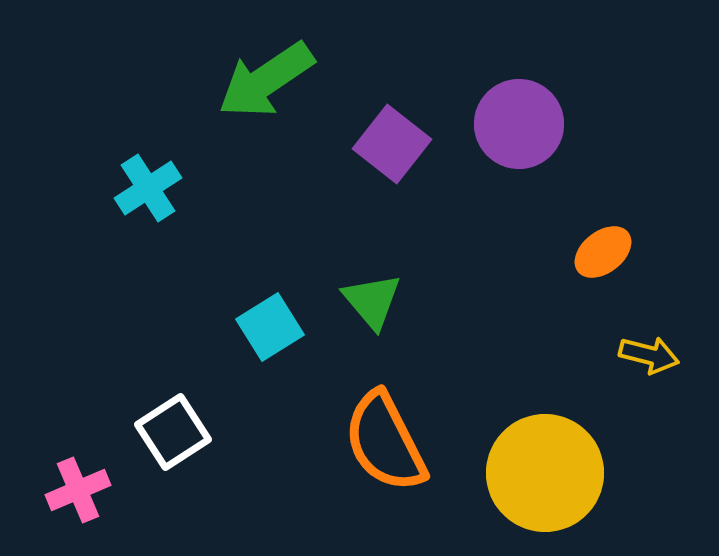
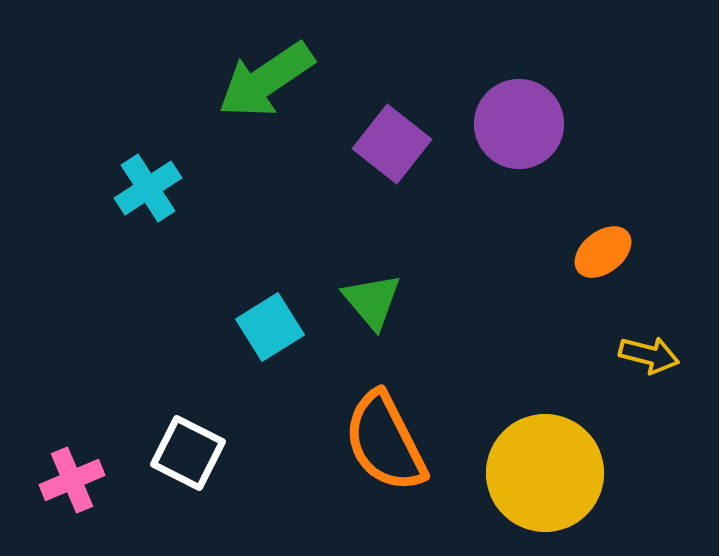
white square: moved 15 px right, 21 px down; rotated 30 degrees counterclockwise
pink cross: moved 6 px left, 10 px up
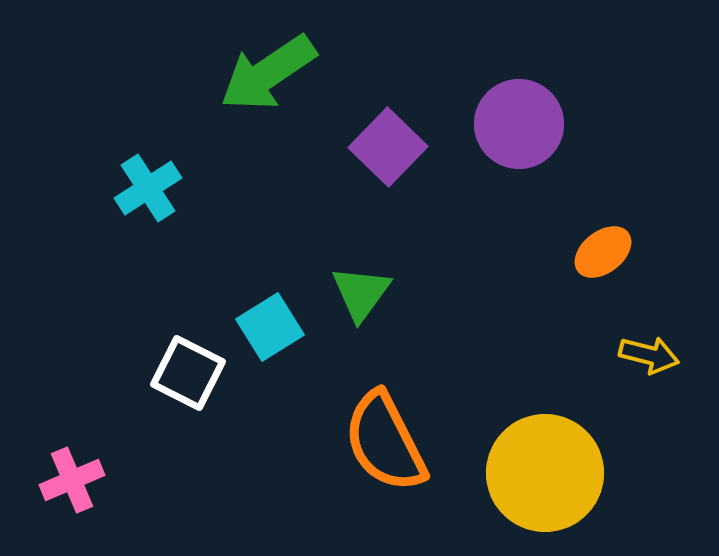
green arrow: moved 2 px right, 7 px up
purple square: moved 4 px left, 3 px down; rotated 6 degrees clockwise
green triangle: moved 11 px left, 8 px up; rotated 16 degrees clockwise
white square: moved 80 px up
